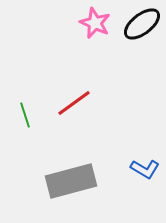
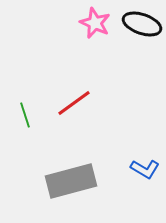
black ellipse: rotated 57 degrees clockwise
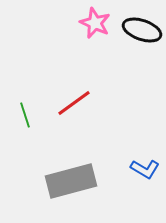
black ellipse: moved 6 px down
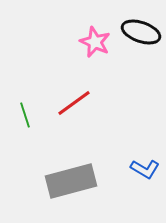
pink star: moved 19 px down
black ellipse: moved 1 px left, 2 px down
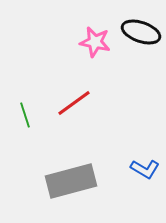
pink star: rotated 12 degrees counterclockwise
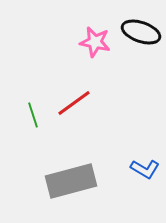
green line: moved 8 px right
